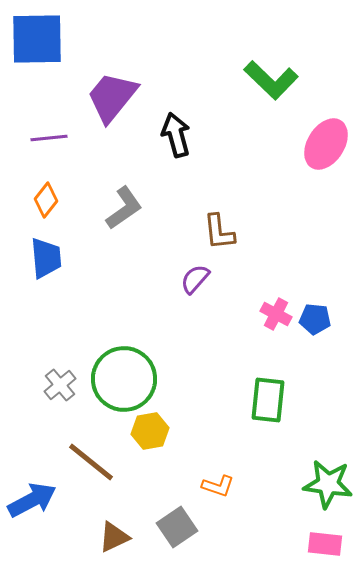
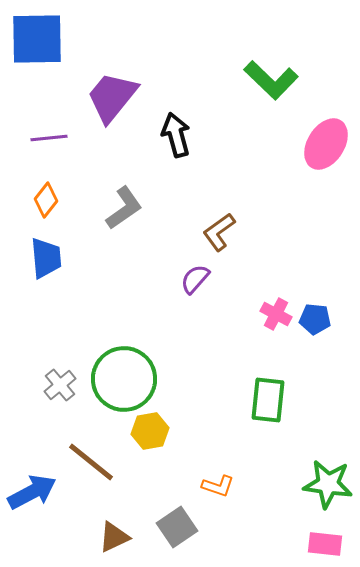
brown L-shape: rotated 60 degrees clockwise
blue arrow: moved 8 px up
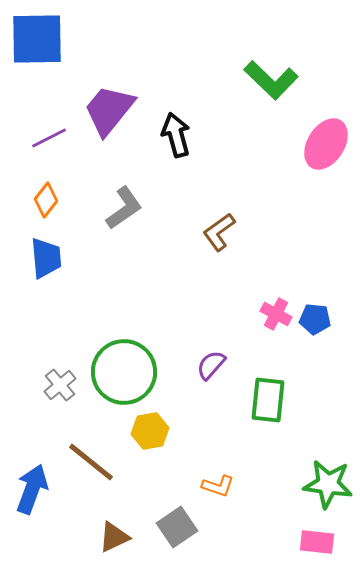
purple trapezoid: moved 3 px left, 13 px down
purple line: rotated 21 degrees counterclockwise
purple semicircle: moved 16 px right, 86 px down
green circle: moved 7 px up
blue arrow: moved 3 px up; rotated 42 degrees counterclockwise
pink rectangle: moved 8 px left, 2 px up
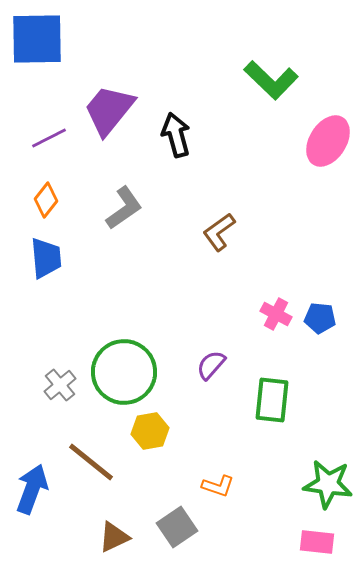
pink ellipse: moved 2 px right, 3 px up
blue pentagon: moved 5 px right, 1 px up
green rectangle: moved 4 px right
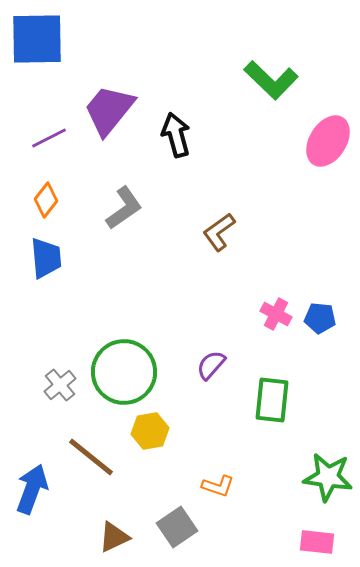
brown line: moved 5 px up
green star: moved 7 px up
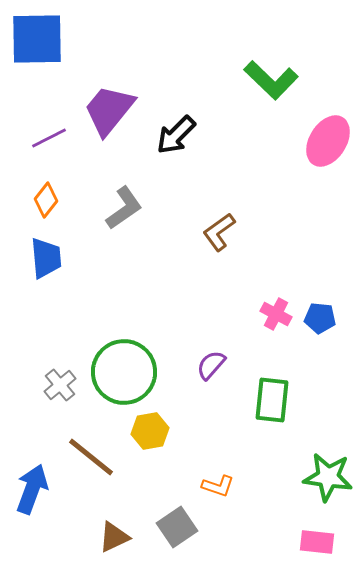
black arrow: rotated 120 degrees counterclockwise
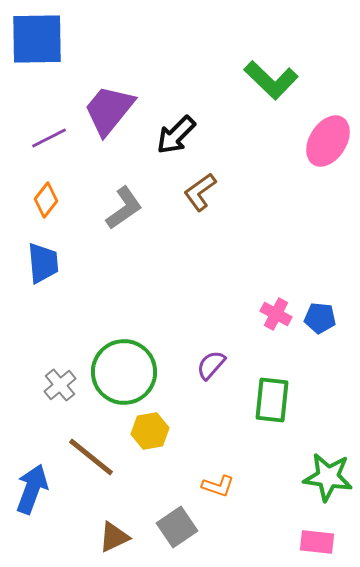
brown L-shape: moved 19 px left, 40 px up
blue trapezoid: moved 3 px left, 5 px down
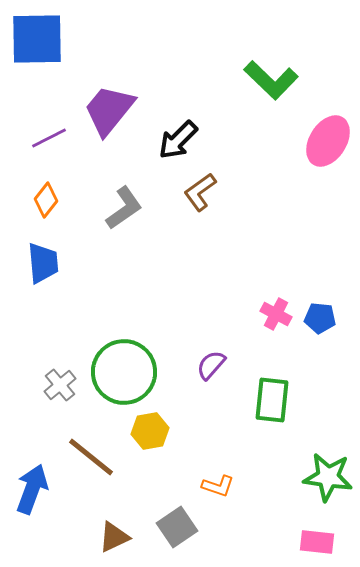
black arrow: moved 2 px right, 5 px down
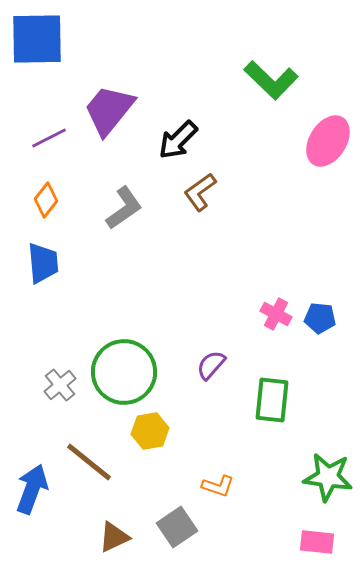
brown line: moved 2 px left, 5 px down
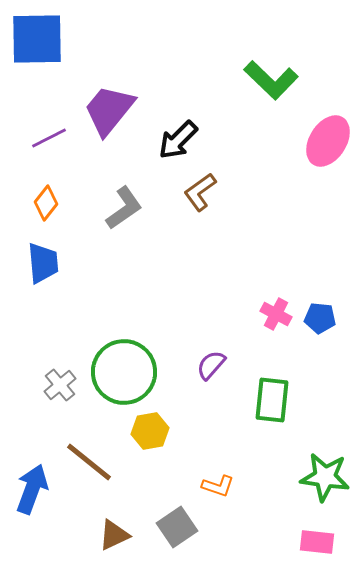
orange diamond: moved 3 px down
green star: moved 3 px left
brown triangle: moved 2 px up
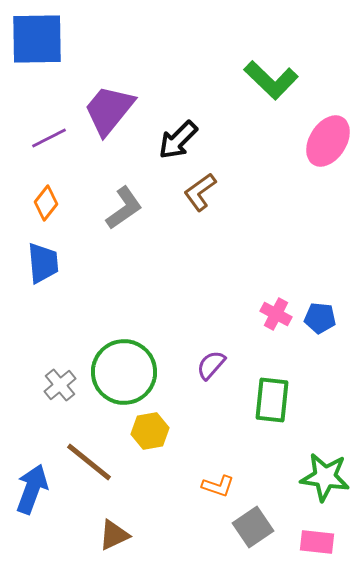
gray square: moved 76 px right
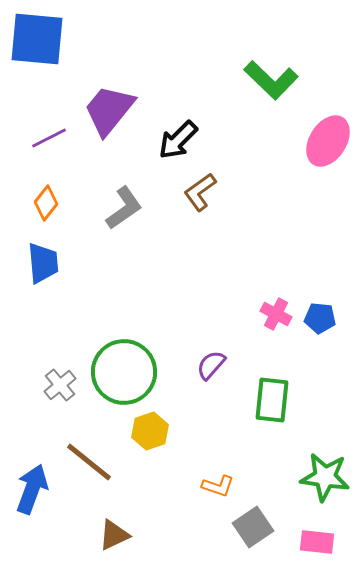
blue square: rotated 6 degrees clockwise
yellow hexagon: rotated 9 degrees counterclockwise
